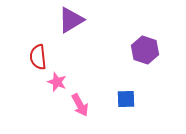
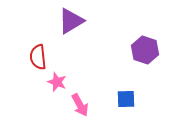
purple triangle: moved 1 px down
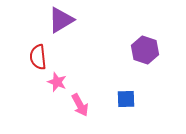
purple triangle: moved 10 px left, 1 px up
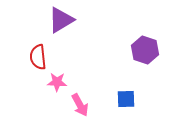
pink star: rotated 18 degrees counterclockwise
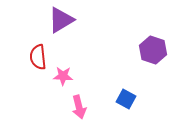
purple hexagon: moved 8 px right
pink star: moved 6 px right, 6 px up
blue square: rotated 30 degrees clockwise
pink arrow: moved 1 px left, 2 px down; rotated 15 degrees clockwise
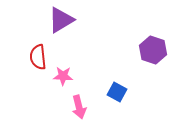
blue square: moved 9 px left, 7 px up
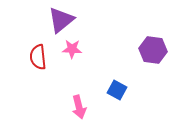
purple triangle: rotated 8 degrees counterclockwise
purple hexagon: rotated 12 degrees counterclockwise
pink star: moved 9 px right, 27 px up
blue square: moved 2 px up
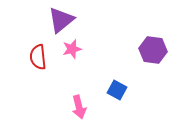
pink star: rotated 18 degrees counterclockwise
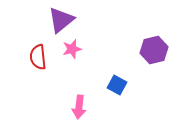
purple hexagon: moved 1 px right; rotated 20 degrees counterclockwise
blue square: moved 5 px up
pink arrow: rotated 20 degrees clockwise
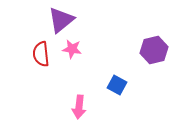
pink star: rotated 24 degrees clockwise
red semicircle: moved 3 px right, 3 px up
